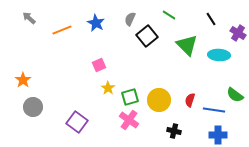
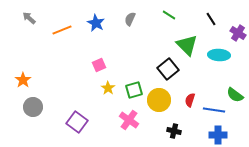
black square: moved 21 px right, 33 px down
green square: moved 4 px right, 7 px up
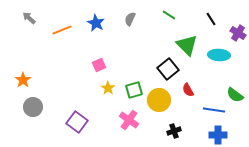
red semicircle: moved 2 px left, 10 px up; rotated 48 degrees counterclockwise
black cross: rotated 32 degrees counterclockwise
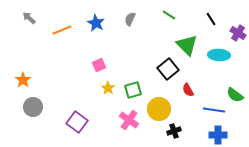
green square: moved 1 px left
yellow circle: moved 9 px down
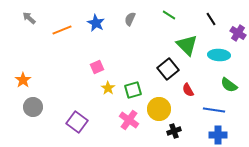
pink square: moved 2 px left, 2 px down
green semicircle: moved 6 px left, 10 px up
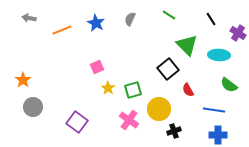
gray arrow: rotated 32 degrees counterclockwise
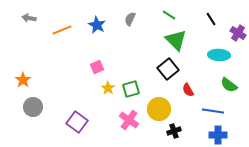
blue star: moved 1 px right, 2 px down
green triangle: moved 11 px left, 5 px up
green square: moved 2 px left, 1 px up
blue line: moved 1 px left, 1 px down
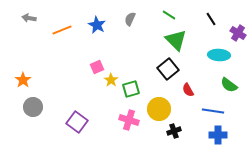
yellow star: moved 3 px right, 8 px up
pink cross: rotated 18 degrees counterclockwise
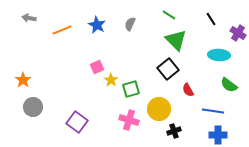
gray semicircle: moved 5 px down
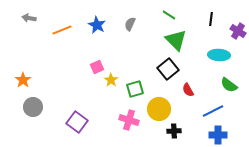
black line: rotated 40 degrees clockwise
purple cross: moved 2 px up
green square: moved 4 px right
blue line: rotated 35 degrees counterclockwise
black cross: rotated 16 degrees clockwise
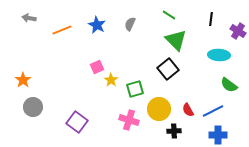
red semicircle: moved 20 px down
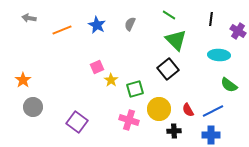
blue cross: moved 7 px left
